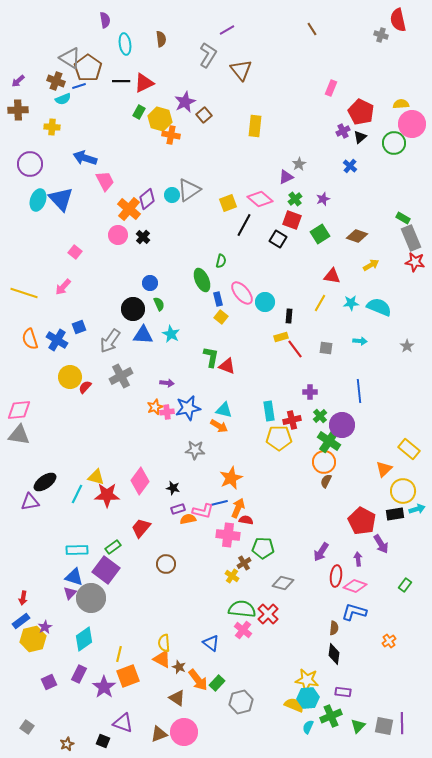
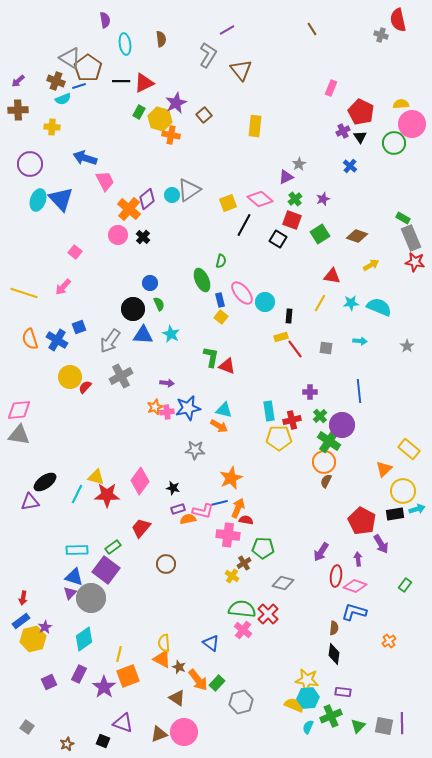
purple star at (185, 102): moved 9 px left, 1 px down
black triangle at (360, 137): rotated 24 degrees counterclockwise
blue rectangle at (218, 299): moved 2 px right, 1 px down
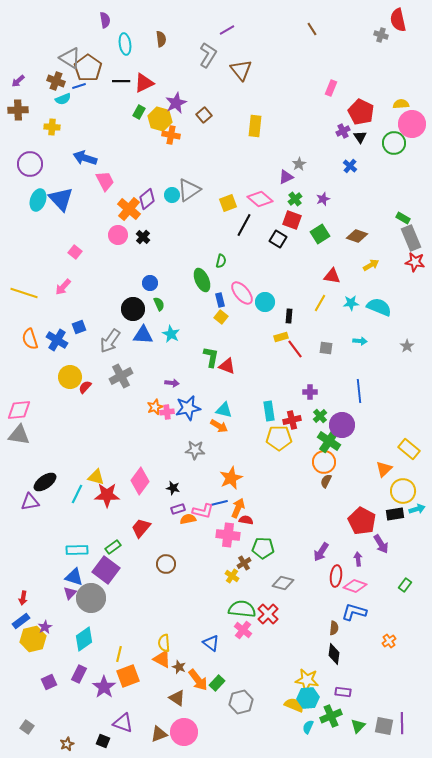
purple arrow at (167, 383): moved 5 px right
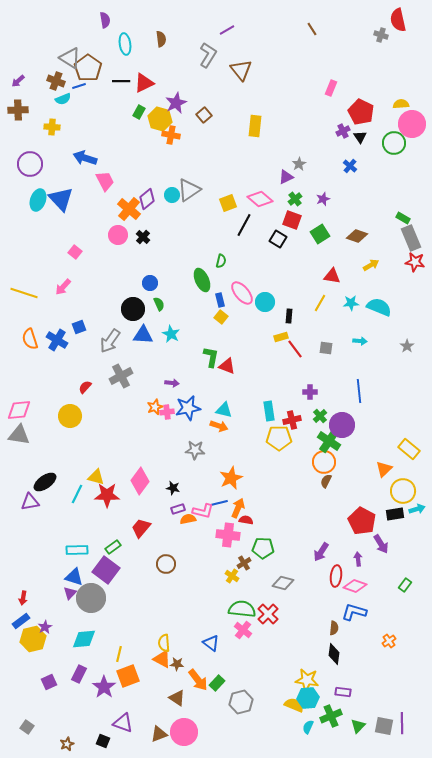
yellow circle at (70, 377): moved 39 px down
orange arrow at (219, 426): rotated 12 degrees counterclockwise
cyan diamond at (84, 639): rotated 30 degrees clockwise
brown star at (179, 667): moved 2 px left, 3 px up; rotated 16 degrees counterclockwise
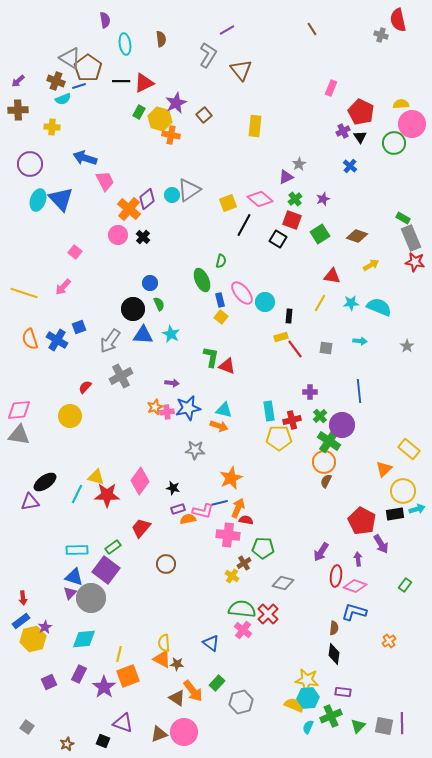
red arrow at (23, 598): rotated 16 degrees counterclockwise
orange arrow at (198, 680): moved 5 px left, 11 px down
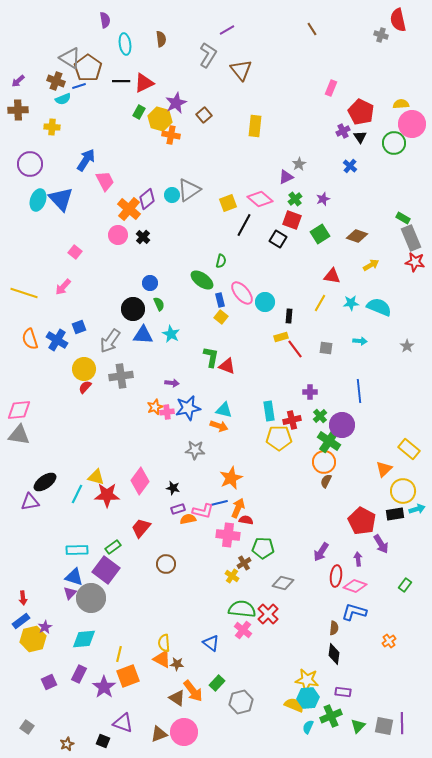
blue arrow at (85, 158): moved 1 px right, 2 px down; rotated 105 degrees clockwise
green ellipse at (202, 280): rotated 30 degrees counterclockwise
gray cross at (121, 376): rotated 20 degrees clockwise
yellow circle at (70, 416): moved 14 px right, 47 px up
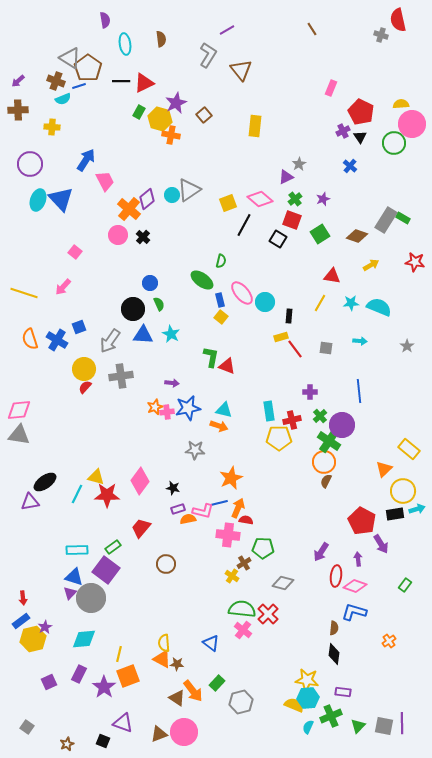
gray rectangle at (411, 238): moved 25 px left, 18 px up; rotated 55 degrees clockwise
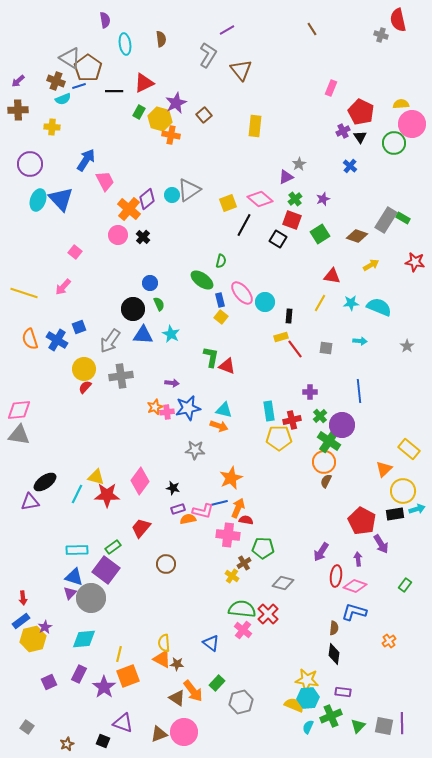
black line at (121, 81): moved 7 px left, 10 px down
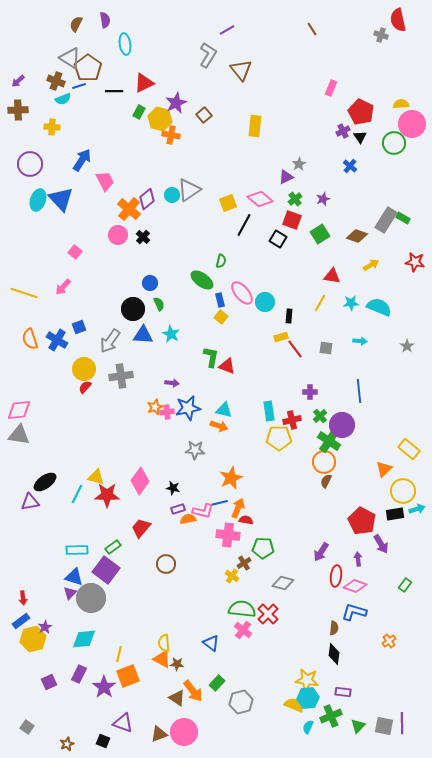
brown semicircle at (161, 39): moved 85 px left, 15 px up; rotated 147 degrees counterclockwise
blue arrow at (86, 160): moved 4 px left
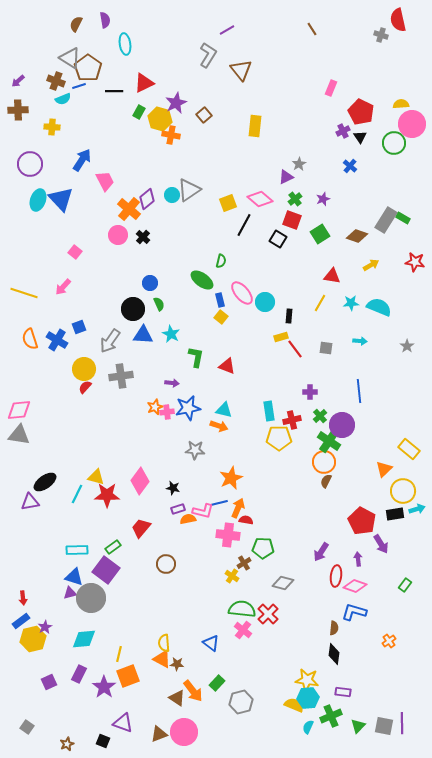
green L-shape at (211, 357): moved 15 px left
purple triangle at (70, 593): rotated 32 degrees clockwise
